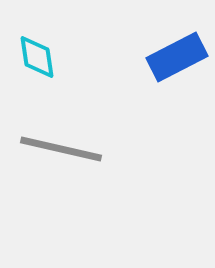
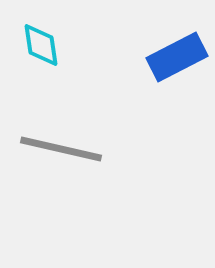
cyan diamond: moved 4 px right, 12 px up
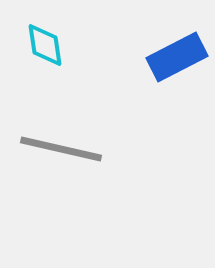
cyan diamond: moved 4 px right
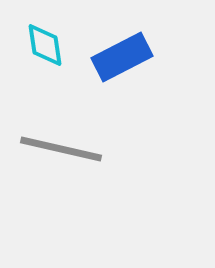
blue rectangle: moved 55 px left
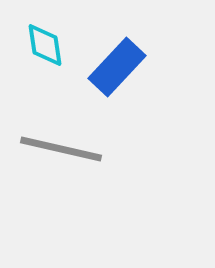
blue rectangle: moved 5 px left, 10 px down; rotated 20 degrees counterclockwise
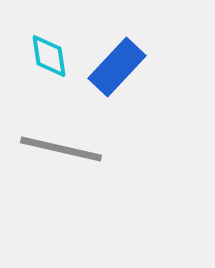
cyan diamond: moved 4 px right, 11 px down
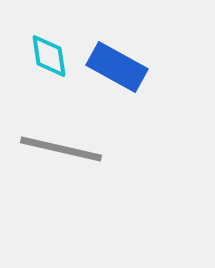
blue rectangle: rotated 76 degrees clockwise
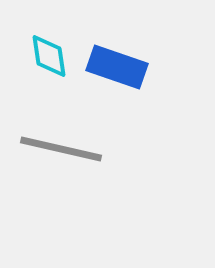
blue rectangle: rotated 10 degrees counterclockwise
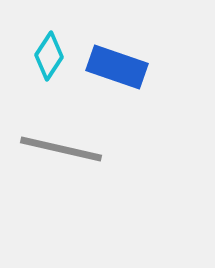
cyan diamond: rotated 42 degrees clockwise
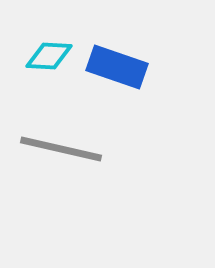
cyan diamond: rotated 60 degrees clockwise
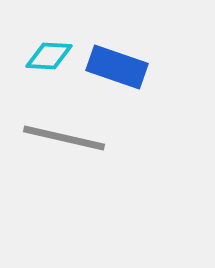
gray line: moved 3 px right, 11 px up
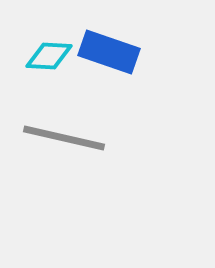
blue rectangle: moved 8 px left, 15 px up
